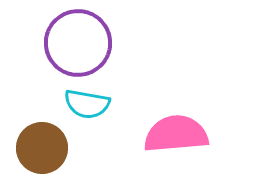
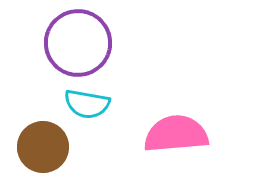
brown circle: moved 1 px right, 1 px up
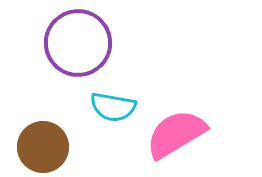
cyan semicircle: moved 26 px right, 3 px down
pink semicircle: rotated 26 degrees counterclockwise
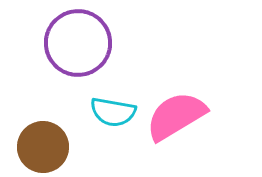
cyan semicircle: moved 5 px down
pink semicircle: moved 18 px up
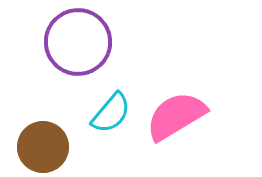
purple circle: moved 1 px up
cyan semicircle: moved 2 px left, 1 px down; rotated 60 degrees counterclockwise
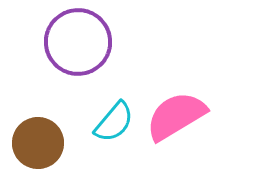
cyan semicircle: moved 3 px right, 9 px down
brown circle: moved 5 px left, 4 px up
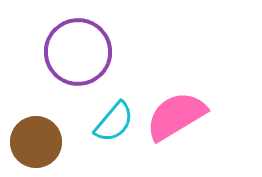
purple circle: moved 10 px down
brown circle: moved 2 px left, 1 px up
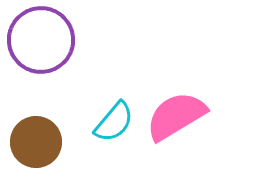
purple circle: moved 37 px left, 12 px up
